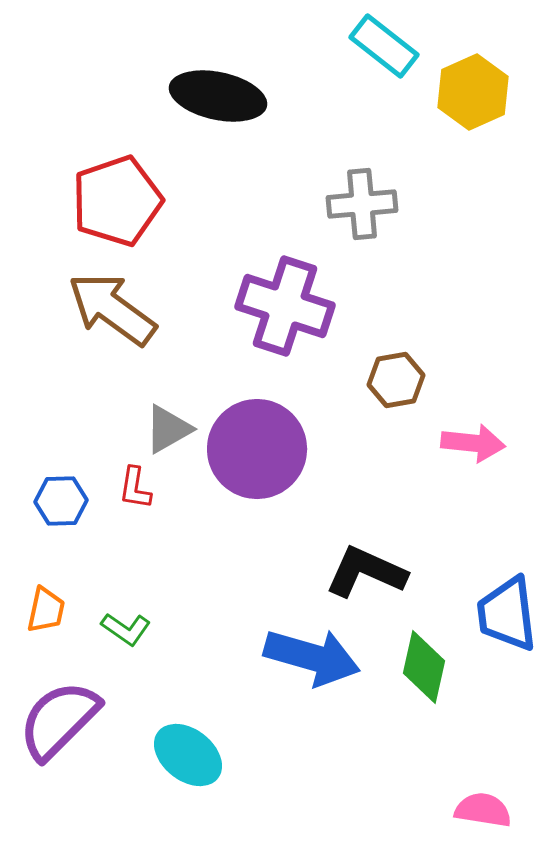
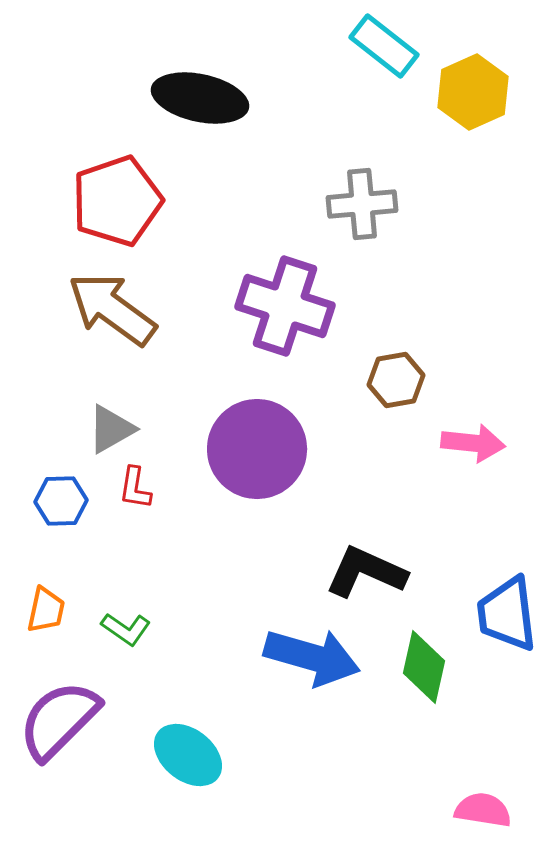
black ellipse: moved 18 px left, 2 px down
gray triangle: moved 57 px left
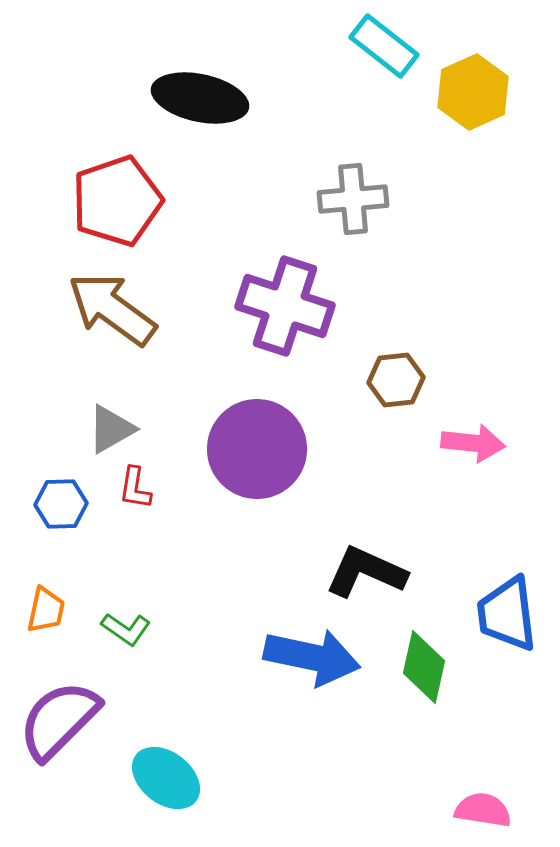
gray cross: moved 9 px left, 5 px up
brown hexagon: rotated 4 degrees clockwise
blue hexagon: moved 3 px down
blue arrow: rotated 4 degrees counterclockwise
cyan ellipse: moved 22 px left, 23 px down
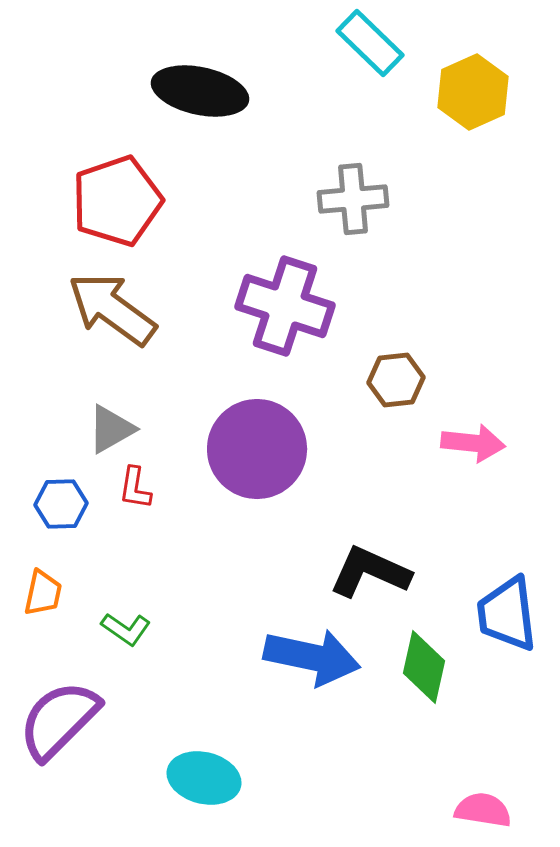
cyan rectangle: moved 14 px left, 3 px up; rotated 6 degrees clockwise
black ellipse: moved 7 px up
black L-shape: moved 4 px right
orange trapezoid: moved 3 px left, 17 px up
cyan ellipse: moved 38 px right; rotated 24 degrees counterclockwise
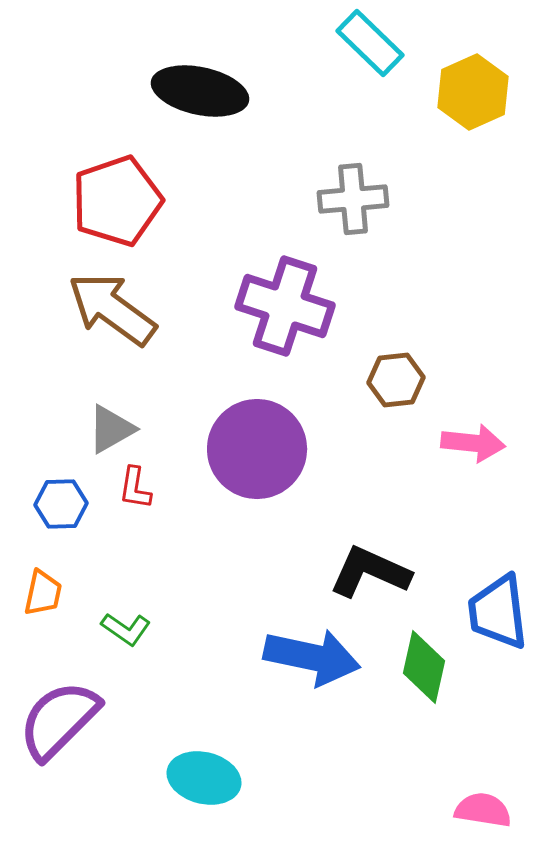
blue trapezoid: moved 9 px left, 2 px up
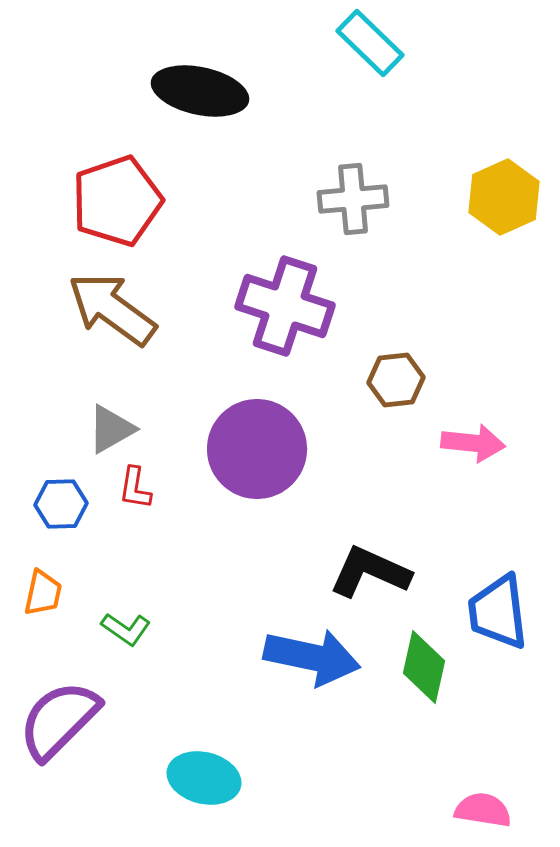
yellow hexagon: moved 31 px right, 105 px down
